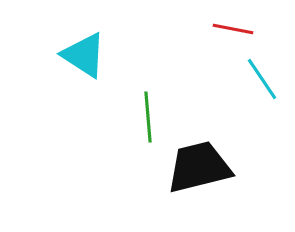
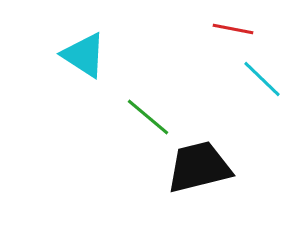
cyan line: rotated 12 degrees counterclockwise
green line: rotated 45 degrees counterclockwise
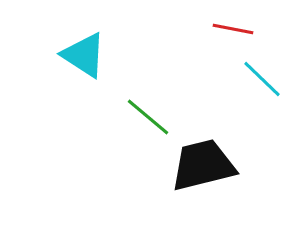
black trapezoid: moved 4 px right, 2 px up
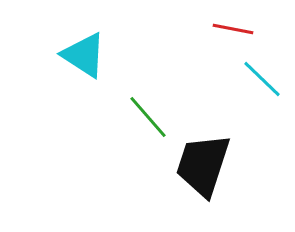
green line: rotated 9 degrees clockwise
black trapezoid: rotated 58 degrees counterclockwise
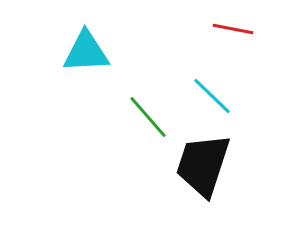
cyan triangle: moved 2 px right, 3 px up; rotated 36 degrees counterclockwise
cyan line: moved 50 px left, 17 px down
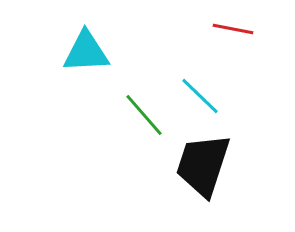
cyan line: moved 12 px left
green line: moved 4 px left, 2 px up
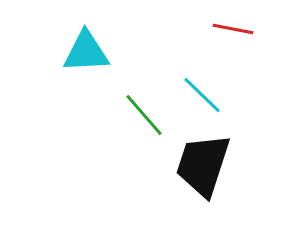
cyan line: moved 2 px right, 1 px up
